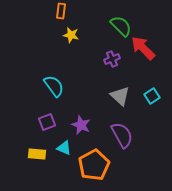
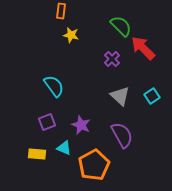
purple cross: rotated 21 degrees counterclockwise
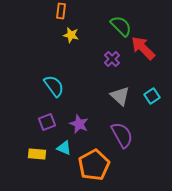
purple star: moved 2 px left, 1 px up
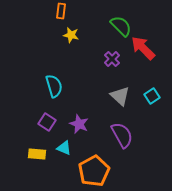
cyan semicircle: rotated 20 degrees clockwise
purple square: rotated 36 degrees counterclockwise
orange pentagon: moved 6 px down
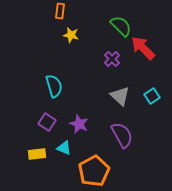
orange rectangle: moved 1 px left
yellow rectangle: rotated 12 degrees counterclockwise
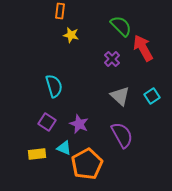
red arrow: rotated 16 degrees clockwise
orange pentagon: moved 7 px left, 7 px up
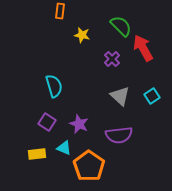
yellow star: moved 11 px right
purple semicircle: moved 3 px left; rotated 112 degrees clockwise
orange pentagon: moved 2 px right, 2 px down; rotated 8 degrees counterclockwise
